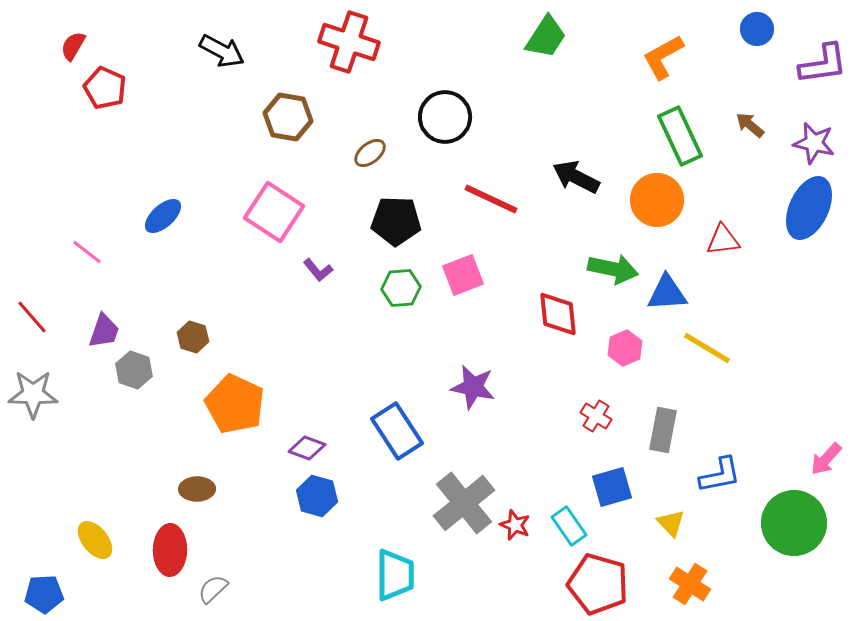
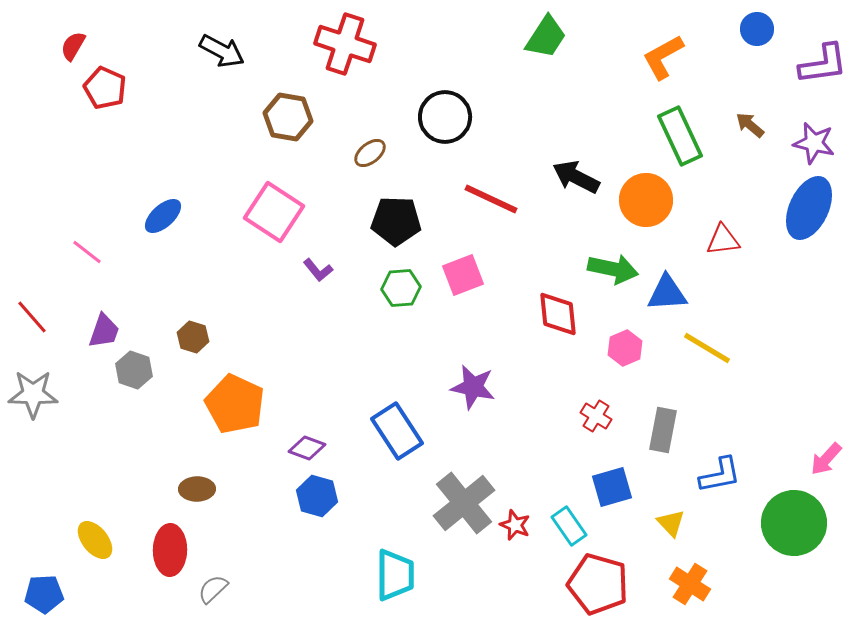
red cross at (349, 42): moved 4 px left, 2 px down
orange circle at (657, 200): moved 11 px left
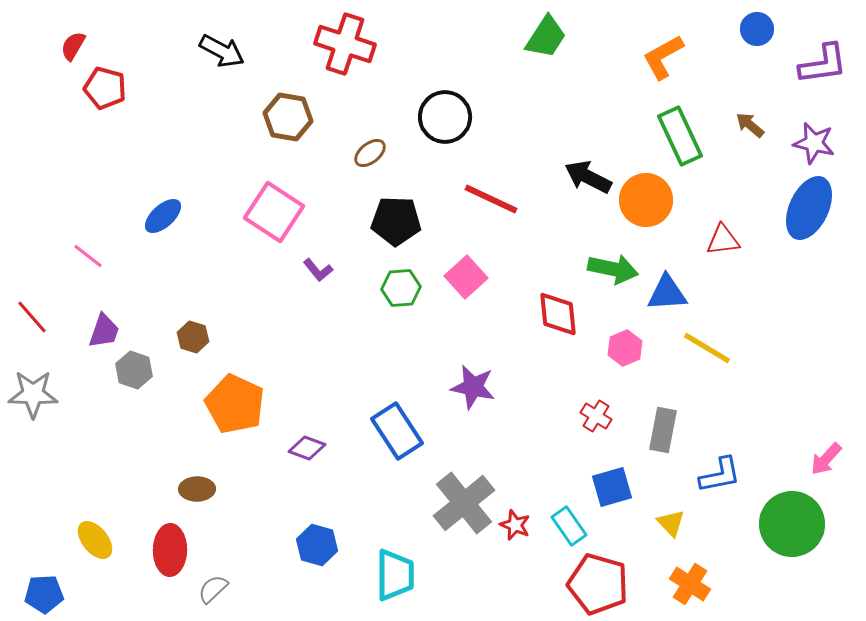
red pentagon at (105, 88): rotated 9 degrees counterclockwise
black arrow at (576, 177): moved 12 px right
pink line at (87, 252): moved 1 px right, 4 px down
pink square at (463, 275): moved 3 px right, 2 px down; rotated 21 degrees counterclockwise
blue hexagon at (317, 496): moved 49 px down
green circle at (794, 523): moved 2 px left, 1 px down
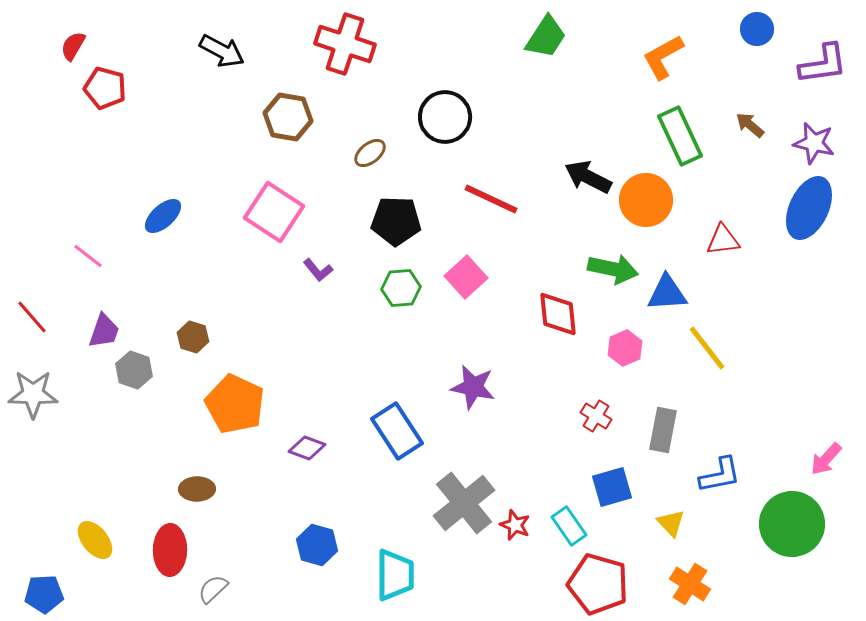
yellow line at (707, 348): rotated 21 degrees clockwise
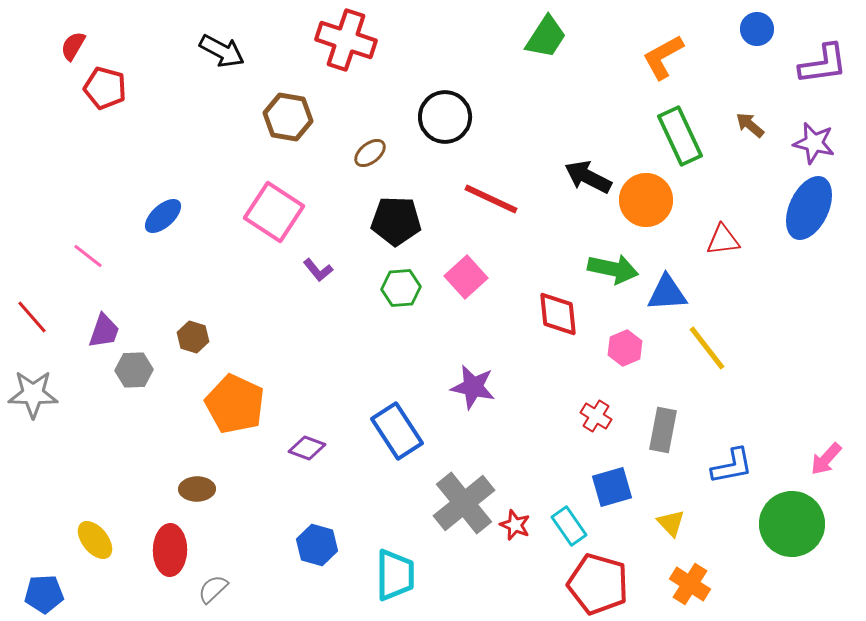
red cross at (345, 44): moved 1 px right, 4 px up
gray hexagon at (134, 370): rotated 21 degrees counterclockwise
blue L-shape at (720, 475): moved 12 px right, 9 px up
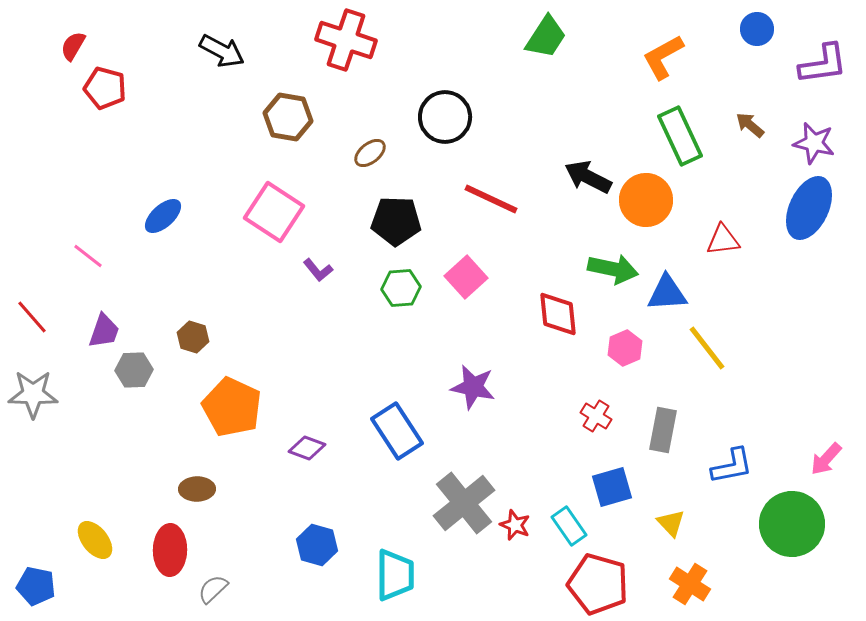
orange pentagon at (235, 404): moved 3 px left, 3 px down
blue pentagon at (44, 594): moved 8 px left, 8 px up; rotated 15 degrees clockwise
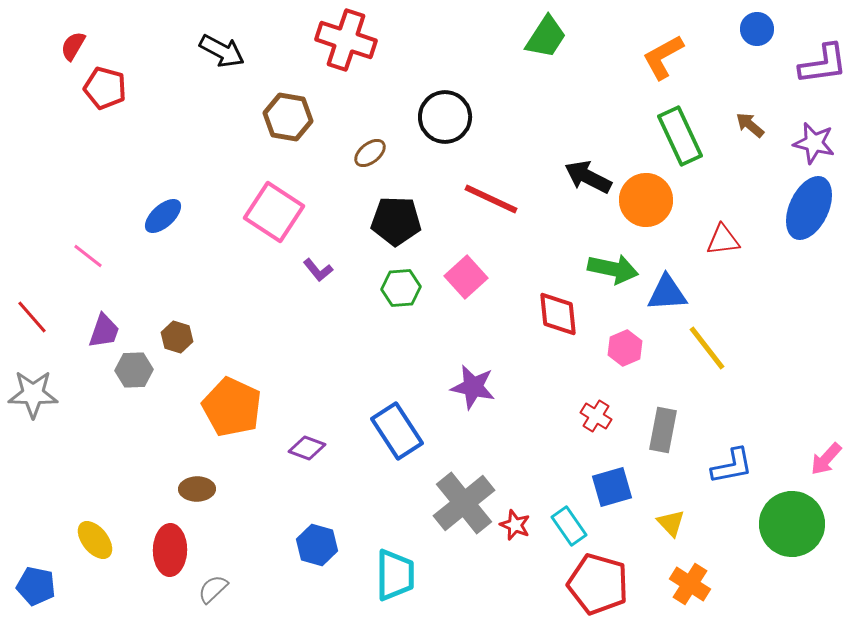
brown hexagon at (193, 337): moved 16 px left
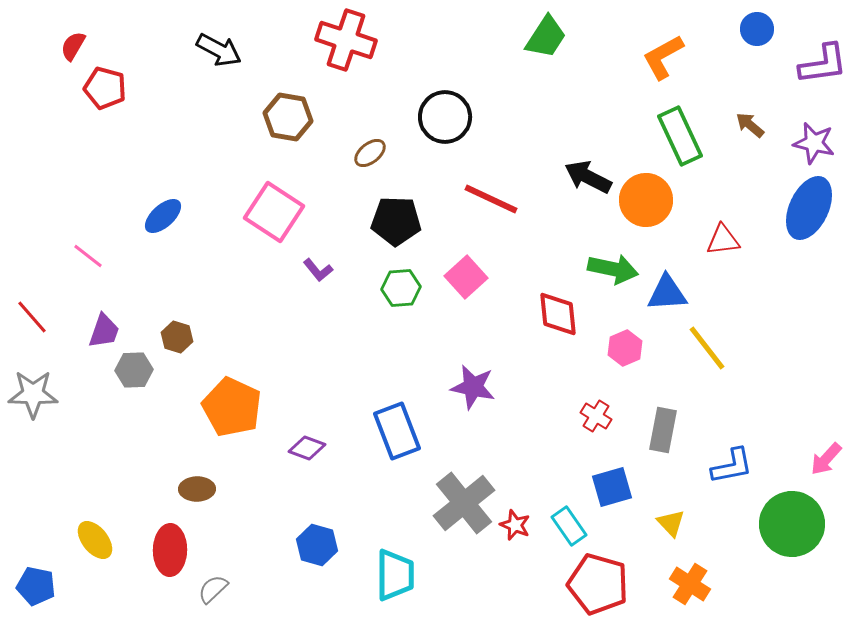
black arrow at (222, 51): moved 3 px left, 1 px up
blue rectangle at (397, 431): rotated 12 degrees clockwise
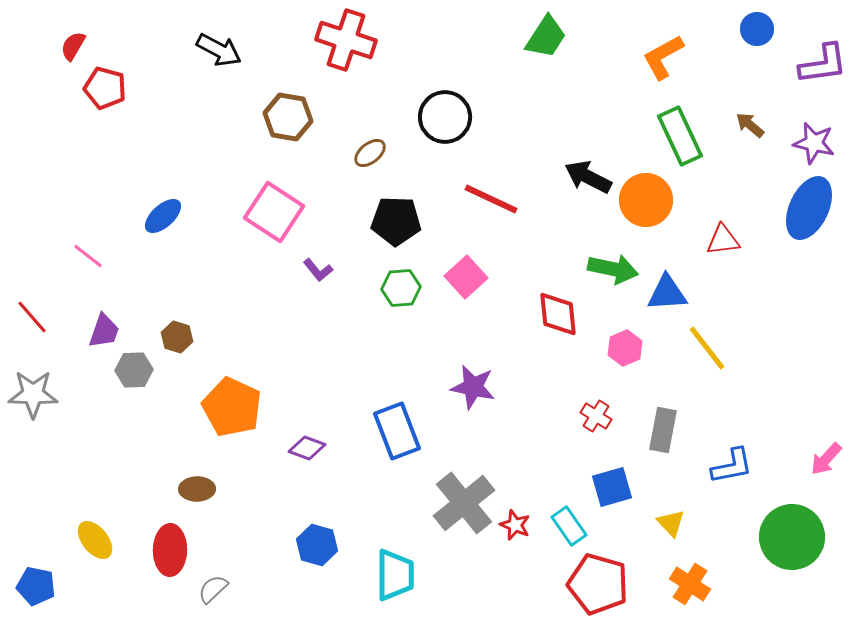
green circle at (792, 524): moved 13 px down
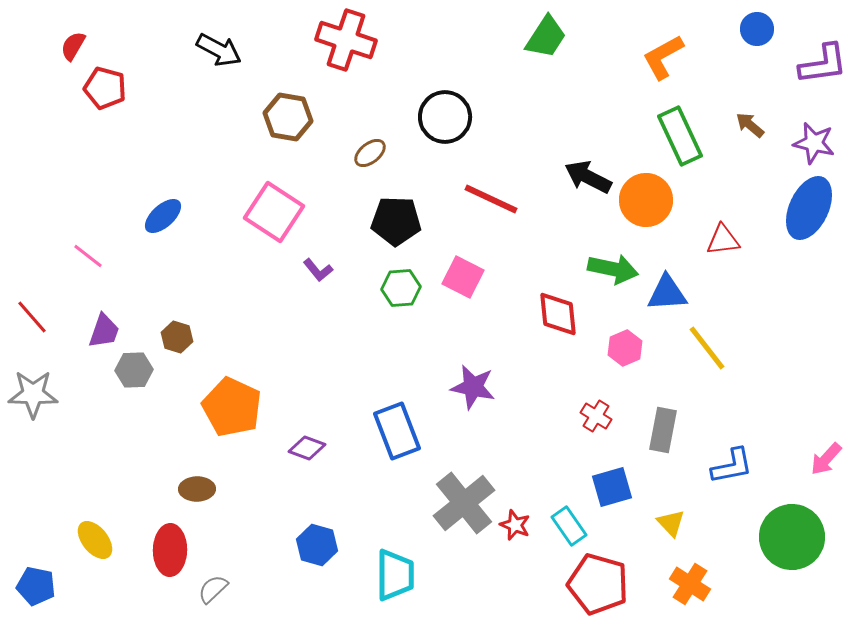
pink square at (466, 277): moved 3 px left; rotated 21 degrees counterclockwise
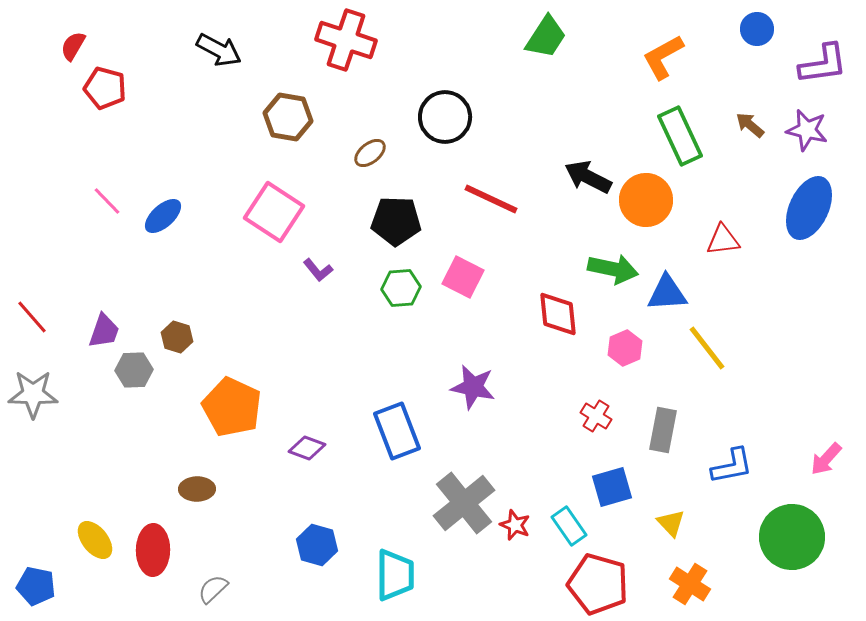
purple star at (814, 143): moved 7 px left, 13 px up
pink line at (88, 256): moved 19 px right, 55 px up; rotated 8 degrees clockwise
red ellipse at (170, 550): moved 17 px left
